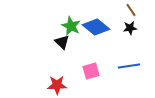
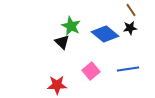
blue diamond: moved 9 px right, 7 px down
blue line: moved 1 px left, 3 px down
pink square: rotated 24 degrees counterclockwise
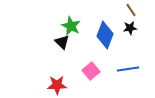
blue diamond: moved 1 px down; rotated 72 degrees clockwise
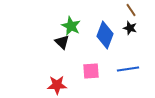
black star: rotated 24 degrees clockwise
pink square: rotated 36 degrees clockwise
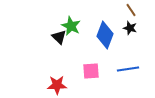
black triangle: moved 3 px left, 5 px up
